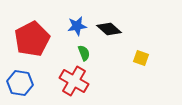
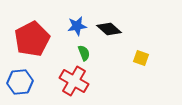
blue hexagon: moved 1 px up; rotated 15 degrees counterclockwise
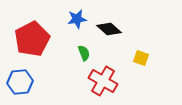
blue star: moved 7 px up
red cross: moved 29 px right
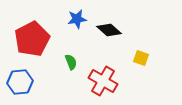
black diamond: moved 1 px down
green semicircle: moved 13 px left, 9 px down
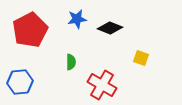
black diamond: moved 1 px right, 2 px up; rotated 20 degrees counterclockwise
red pentagon: moved 2 px left, 9 px up
green semicircle: rotated 21 degrees clockwise
red cross: moved 1 px left, 4 px down
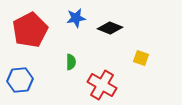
blue star: moved 1 px left, 1 px up
blue hexagon: moved 2 px up
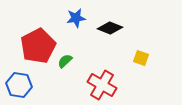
red pentagon: moved 8 px right, 16 px down
green semicircle: moved 6 px left, 1 px up; rotated 133 degrees counterclockwise
blue hexagon: moved 1 px left, 5 px down; rotated 15 degrees clockwise
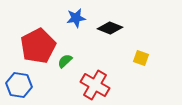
red cross: moved 7 px left
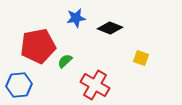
red pentagon: rotated 16 degrees clockwise
blue hexagon: rotated 15 degrees counterclockwise
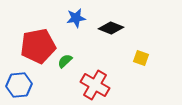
black diamond: moved 1 px right
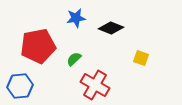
green semicircle: moved 9 px right, 2 px up
blue hexagon: moved 1 px right, 1 px down
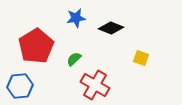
red pentagon: moved 2 px left; rotated 20 degrees counterclockwise
